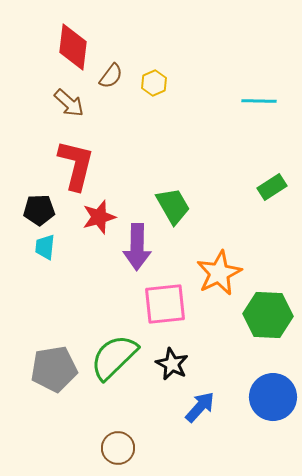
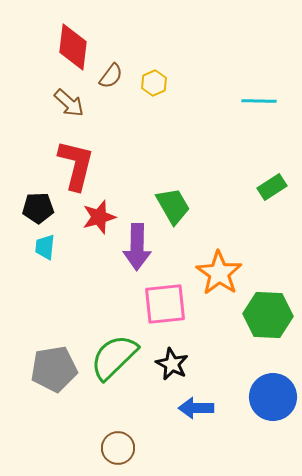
black pentagon: moved 1 px left, 2 px up
orange star: rotated 12 degrees counterclockwise
blue arrow: moved 4 px left, 1 px down; rotated 132 degrees counterclockwise
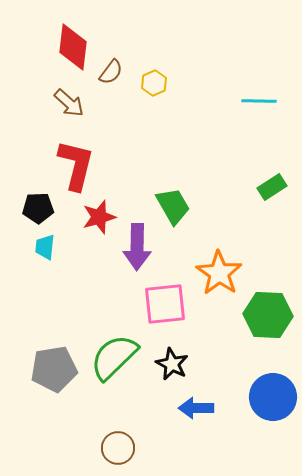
brown semicircle: moved 4 px up
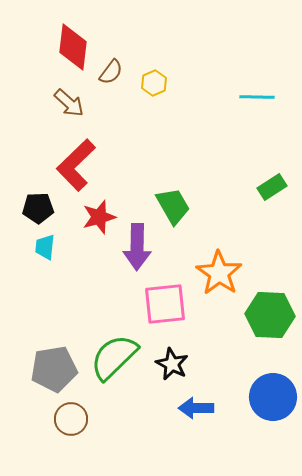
cyan line: moved 2 px left, 4 px up
red L-shape: rotated 148 degrees counterclockwise
green hexagon: moved 2 px right
brown circle: moved 47 px left, 29 px up
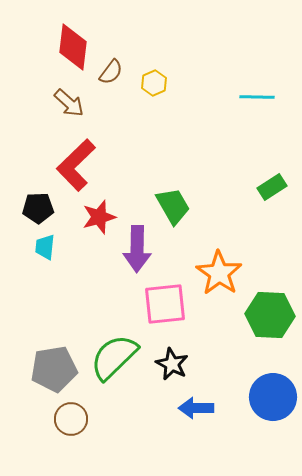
purple arrow: moved 2 px down
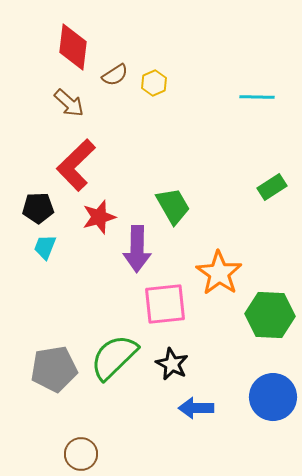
brown semicircle: moved 4 px right, 3 px down; rotated 20 degrees clockwise
cyan trapezoid: rotated 16 degrees clockwise
brown circle: moved 10 px right, 35 px down
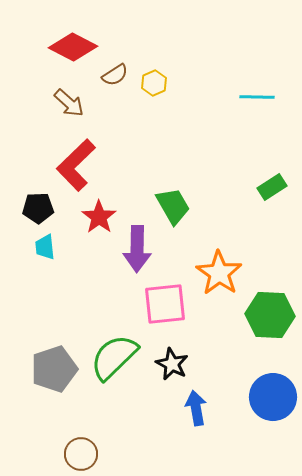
red diamond: rotated 69 degrees counterclockwise
red star: rotated 20 degrees counterclockwise
cyan trapezoid: rotated 28 degrees counterclockwise
gray pentagon: rotated 9 degrees counterclockwise
blue arrow: rotated 80 degrees clockwise
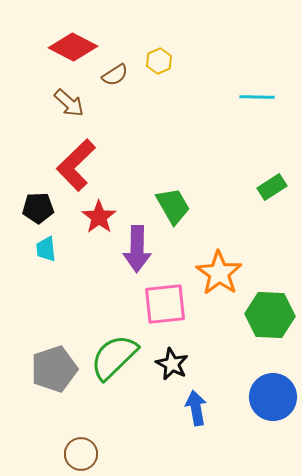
yellow hexagon: moved 5 px right, 22 px up
cyan trapezoid: moved 1 px right, 2 px down
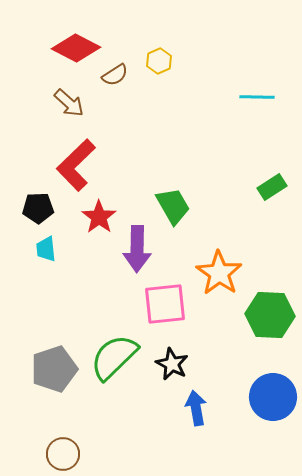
red diamond: moved 3 px right, 1 px down
brown circle: moved 18 px left
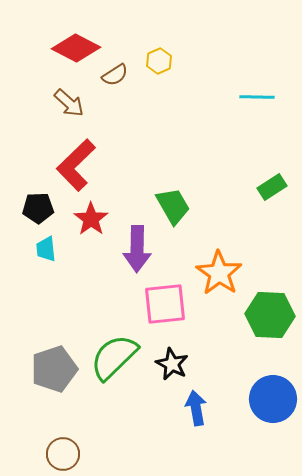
red star: moved 8 px left, 2 px down
blue circle: moved 2 px down
